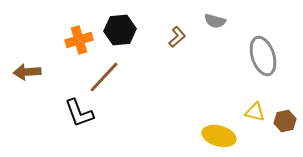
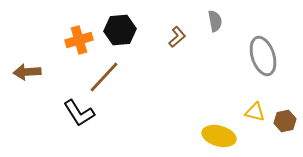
gray semicircle: rotated 115 degrees counterclockwise
black L-shape: rotated 12 degrees counterclockwise
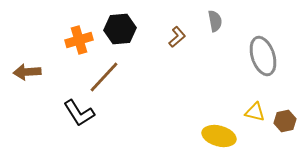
black hexagon: moved 1 px up
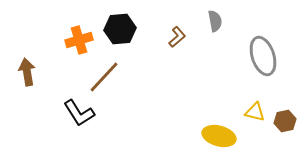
brown arrow: rotated 84 degrees clockwise
